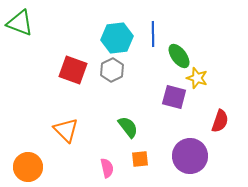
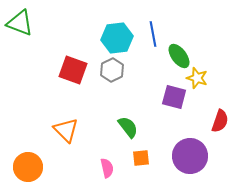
blue line: rotated 10 degrees counterclockwise
orange square: moved 1 px right, 1 px up
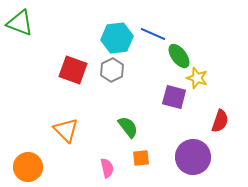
blue line: rotated 55 degrees counterclockwise
purple circle: moved 3 px right, 1 px down
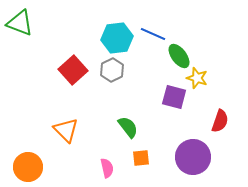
red square: rotated 28 degrees clockwise
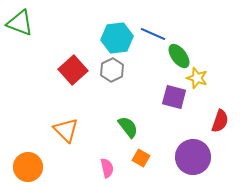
orange square: rotated 36 degrees clockwise
